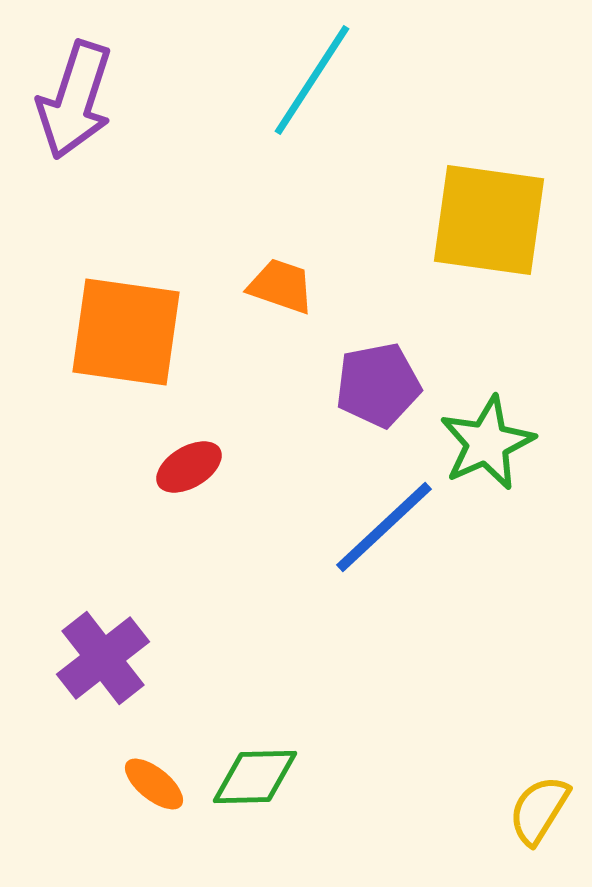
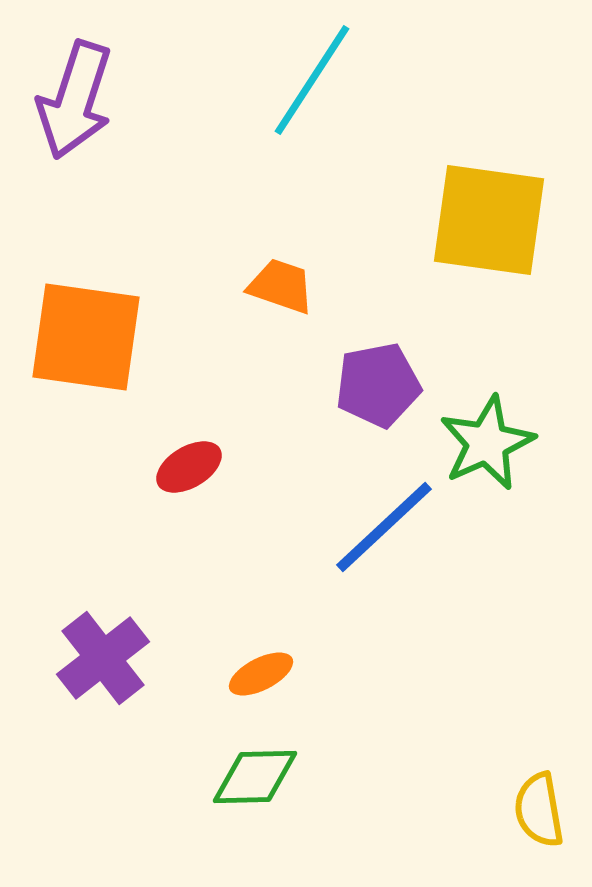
orange square: moved 40 px left, 5 px down
orange ellipse: moved 107 px right, 110 px up; rotated 66 degrees counterclockwise
yellow semicircle: rotated 42 degrees counterclockwise
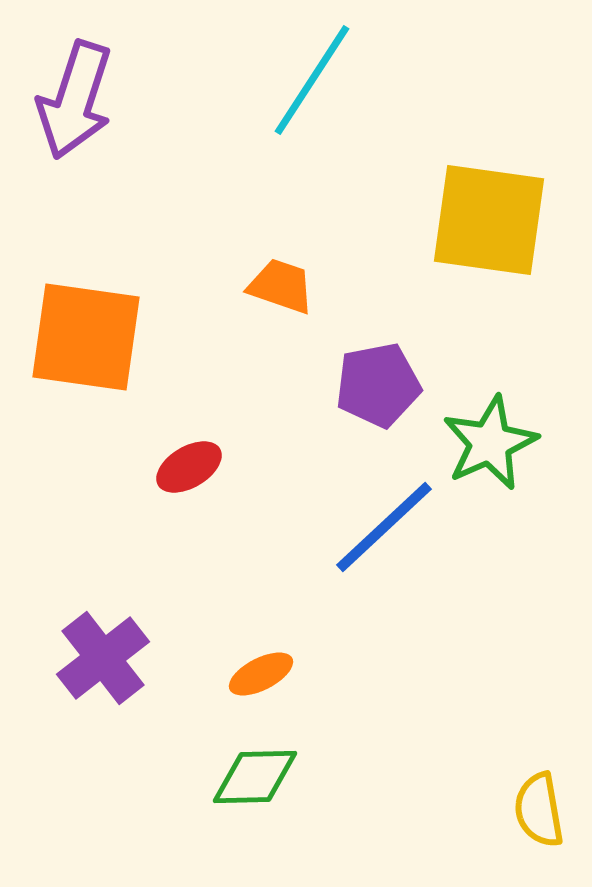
green star: moved 3 px right
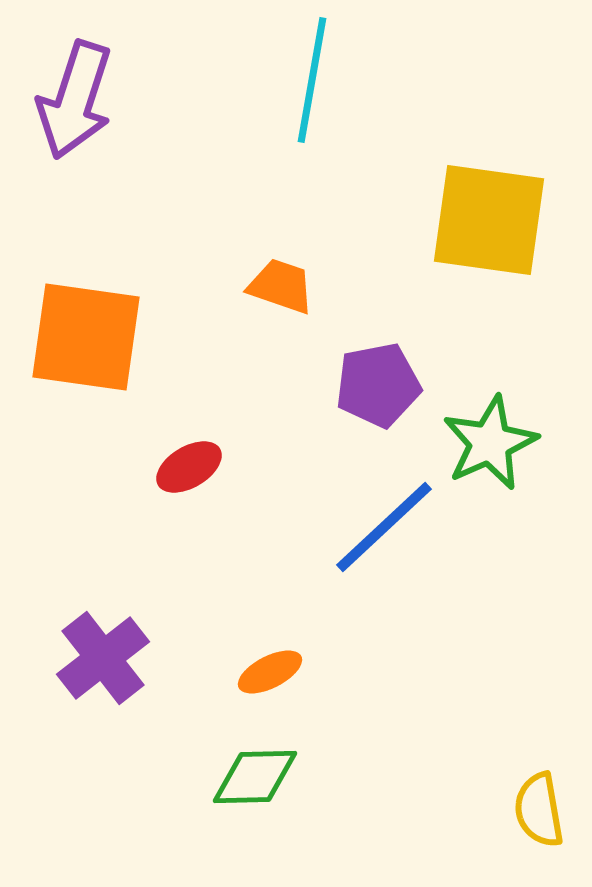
cyan line: rotated 23 degrees counterclockwise
orange ellipse: moved 9 px right, 2 px up
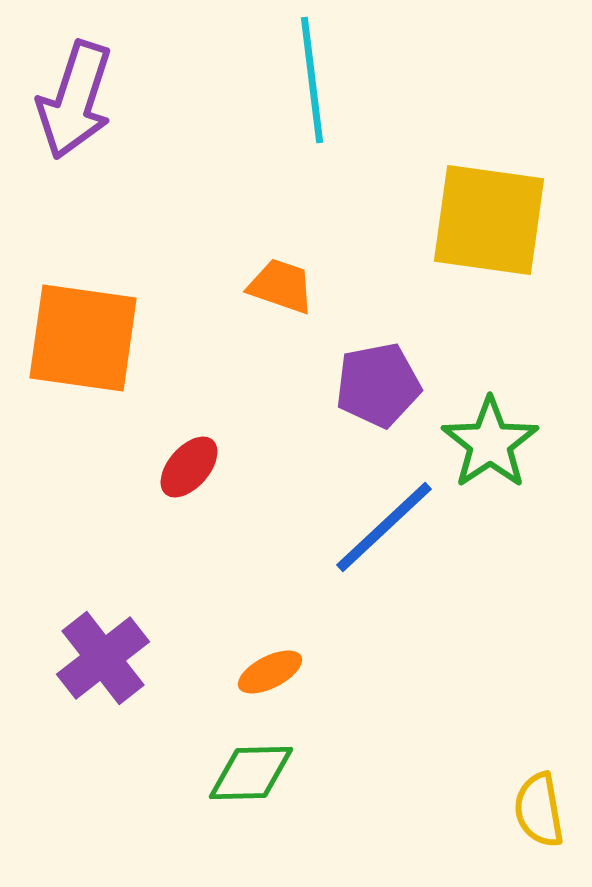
cyan line: rotated 17 degrees counterclockwise
orange square: moved 3 px left, 1 px down
green star: rotated 10 degrees counterclockwise
red ellipse: rotated 18 degrees counterclockwise
green diamond: moved 4 px left, 4 px up
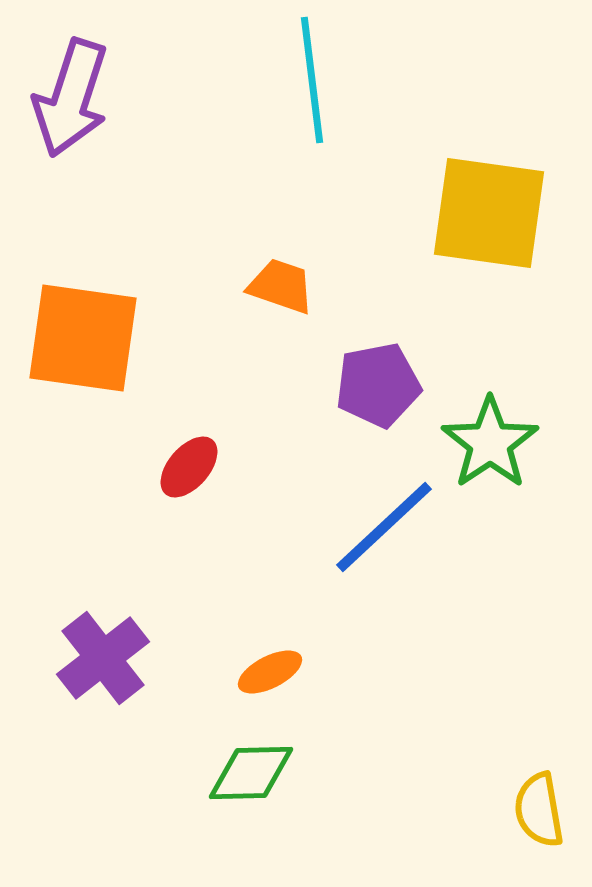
purple arrow: moved 4 px left, 2 px up
yellow square: moved 7 px up
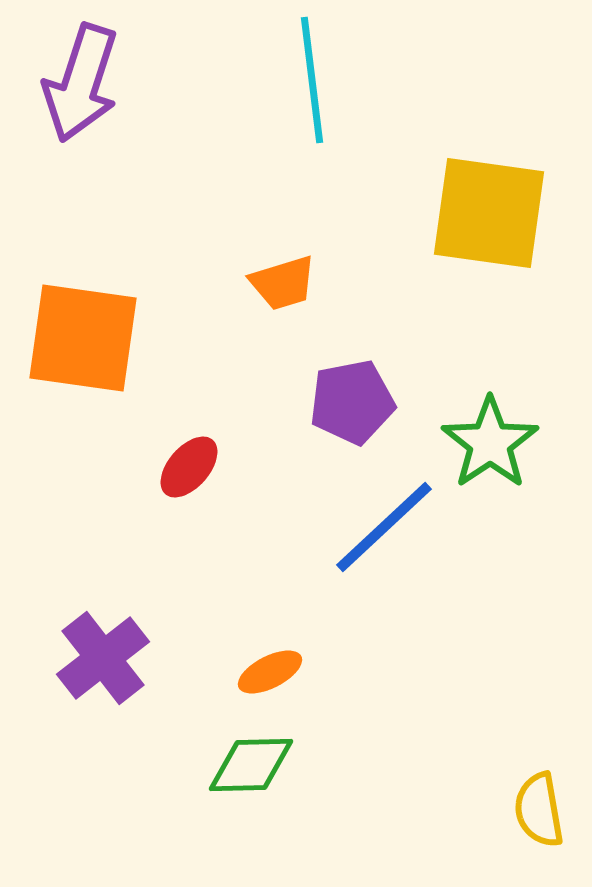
purple arrow: moved 10 px right, 15 px up
orange trapezoid: moved 2 px right, 3 px up; rotated 144 degrees clockwise
purple pentagon: moved 26 px left, 17 px down
green diamond: moved 8 px up
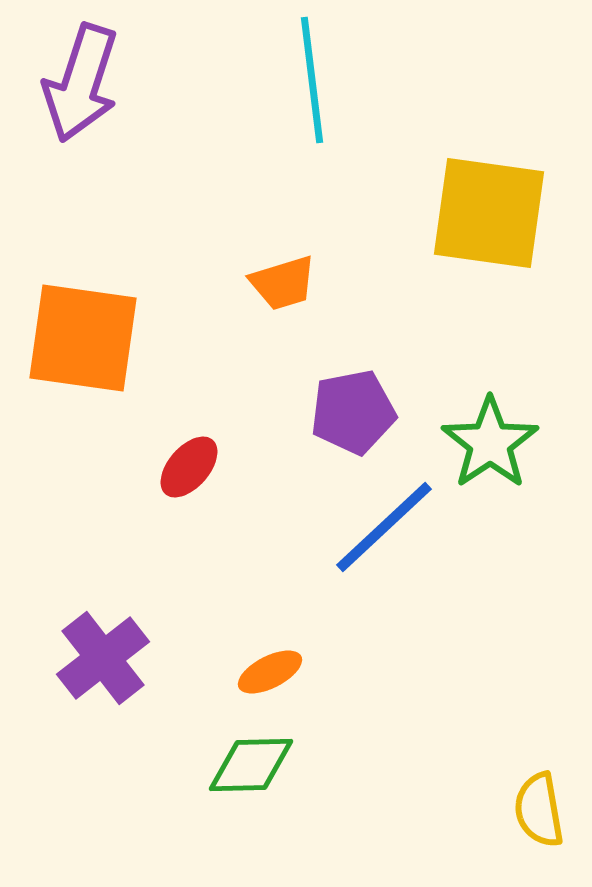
purple pentagon: moved 1 px right, 10 px down
